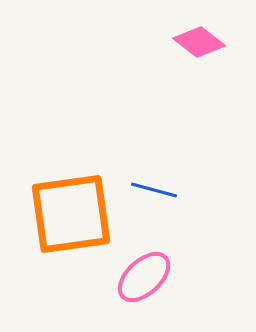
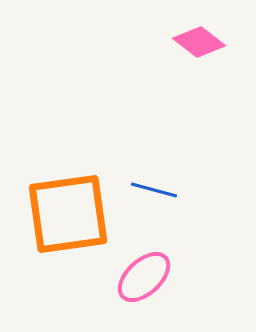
orange square: moved 3 px left
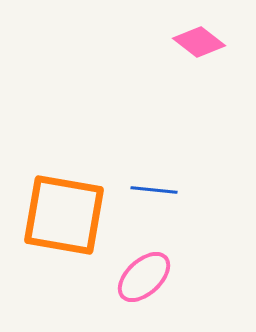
blue line: rotated 9 degrees counterclockwise
orange square: moved 4 px left, 1 px down; rotated 18 degrees clockwise
